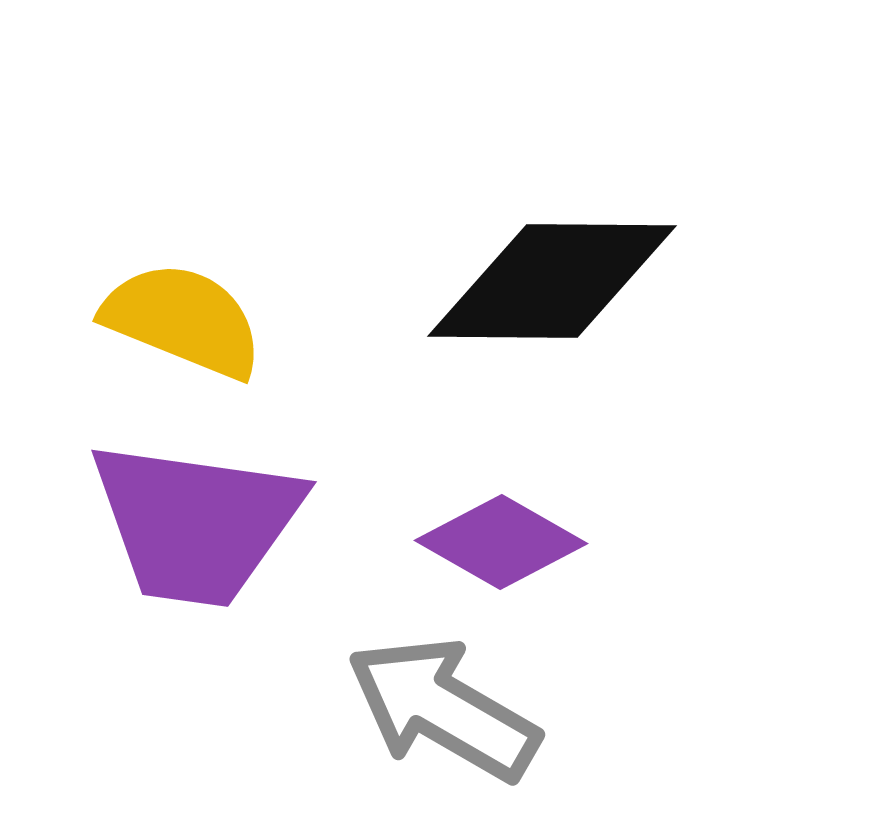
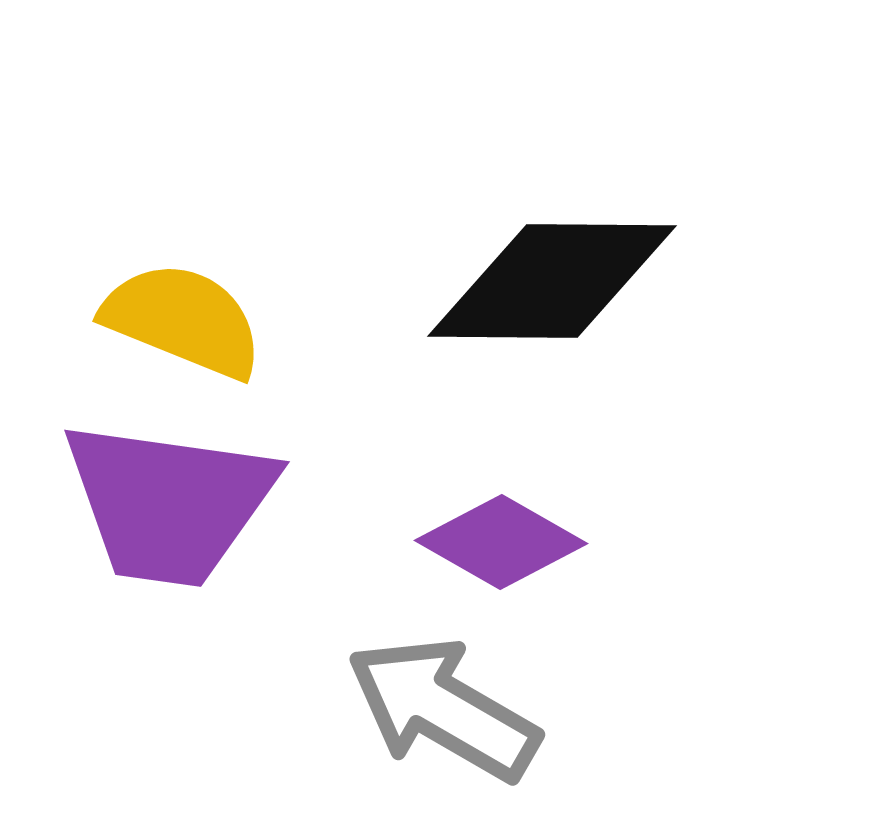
purple trapezoid: moved 27 px left, 20 px up
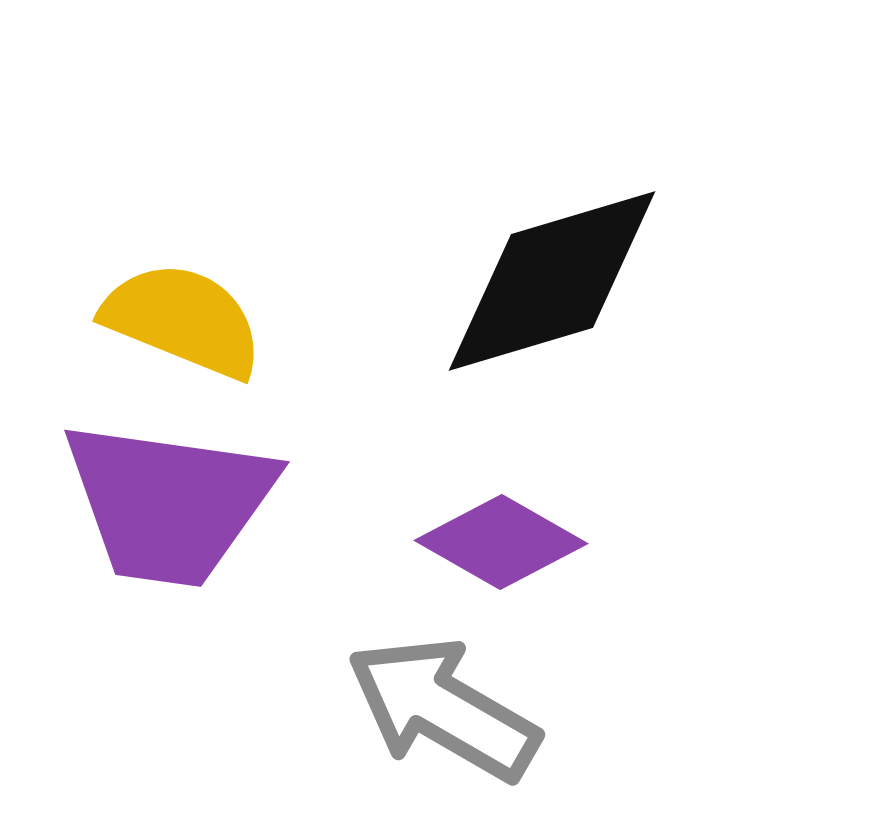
black diamond: rotated 17 degrees counterclockwise
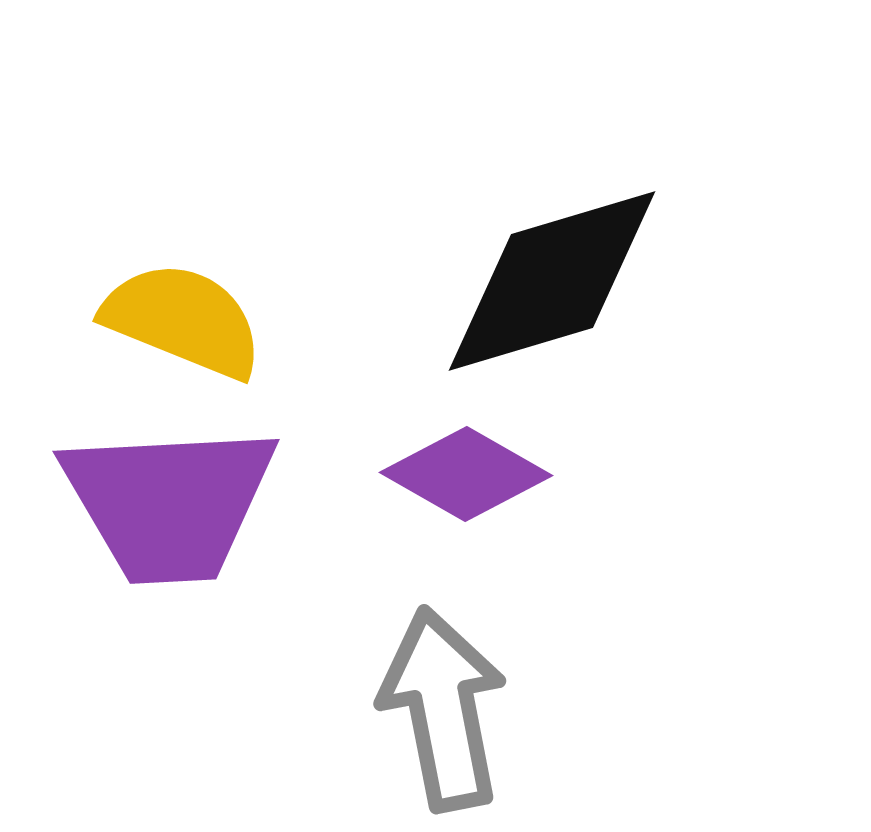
purple trapezoid: rotated 11 degrees counterclockwise
purple diamond: moved 35 px left, 68 px up
gray arrow: rotated 49 degrees clockwise
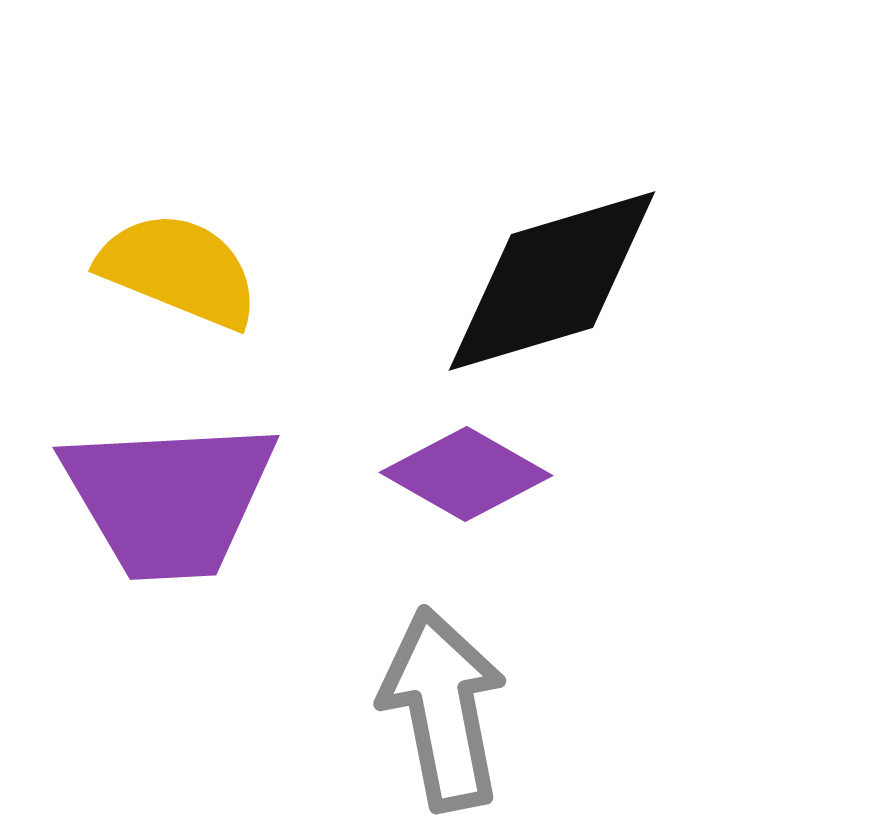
yellow semicircle: moved 4 px left, 50 px up
purple trapezoid: moved 4 px up
